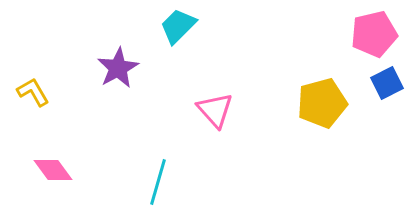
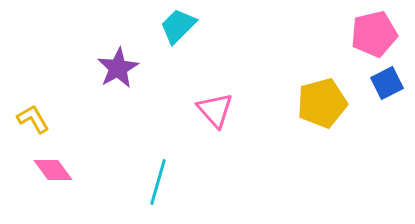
yellow L-shape: moved 27 px down
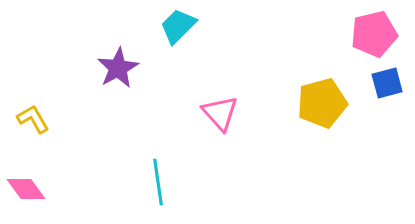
blue square: rotated 12 degrees clockwise
pink triangle: moved 5 px right, 3 px down
pink diamond: moved 27 px left, 19 px down
cyan line: rotated 24 degrees counterclockwise
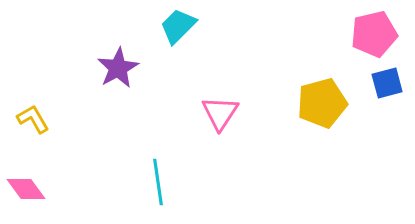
pink triangle: rotated 15 degrees clockwise
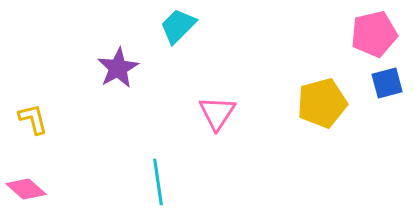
pink triangle: moved 3 px left
yellow L-shape: rotated 16 degrees clockwise
pink diamond: rotated 12 degrees counterclockwise
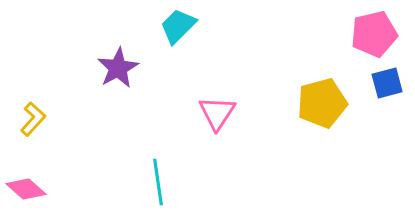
yellow L-shape: rotated 56 degrees clockwise
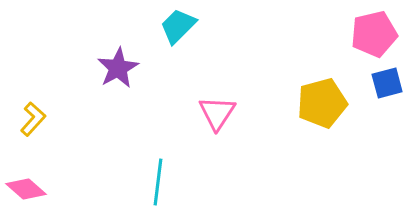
cyan line: rotated 15 degrees clockwise
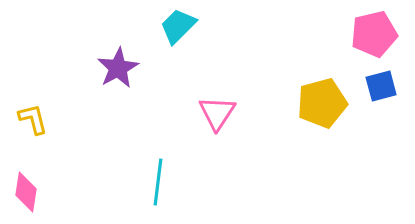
blue square: moved 6 px left, 3 px down
yellow L-shape: rotated 56 degrees counterclockwise
pink diamond: moved 3 px down; rotated 57 degrees clockwise
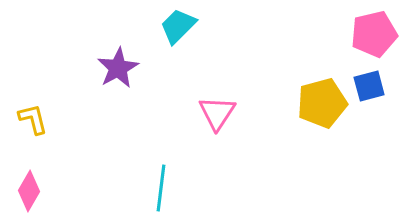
blue square: moved 12 px left
cyan line: moved 3 px right, 6 px down
pink diamond: moved 3 px right, 1 px up; rotated 21 degrees clockwise
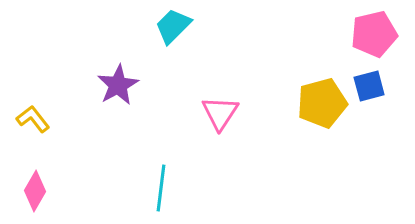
cyan trapezoid: moved 5 px left
purple star: moved 17 px down
pink triangle: moved 3 px right
yellow L-shape: rotated 24 degrees counterclockwise
pink diamond: moved 6 px right
